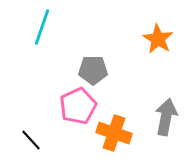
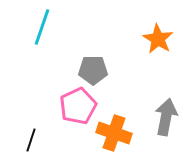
black line: rotated 60 degrees clockwise
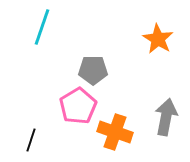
pink pentagon: rotated 6 degrees counterclockwise
orange cross: moved 1 px right, 1 px up
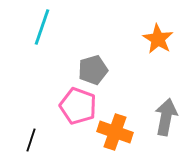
gray pentagon: rotated 16 degrees counterclockwise
pink pentagon: rotated 21 degrees counterclockwise
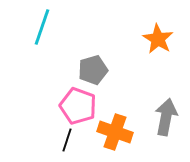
black line: moved 36 px right
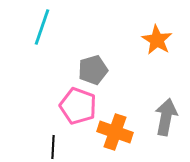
orange star: moved 1 px left, 1 px down
black line: moved 14 px left, 7 px down; rotated 15 degrees counterclockwise
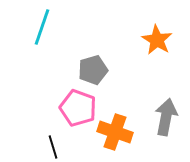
pink pentagon: moved 2 px down
black line: rotated 20 degrees counterclockwise
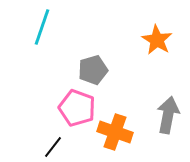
pink pentagon: moved 1 px left
gray arrow: moved 2 px right, 2 px up
black line: rotated 55 degrees clockwise
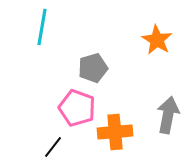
cyan line: rotated 9 degrees counterclockwise
gray pentagon: moved 2 px up
orange cross: rotated 24 degrees counterclockwise
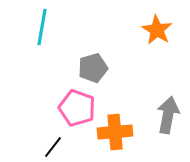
orange star: moved 10 px up
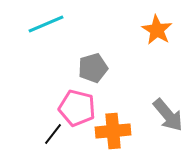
cyan line: moved 4 px right, 3 px up; rotated 57 degrees clockwise
pink pentagon: rotated 6 degrees counterclockwise
gray arrow: rotated 129 degrees clockwise
orange cross: moved 2 px left, 1 px up
black line: moved 13 px up
